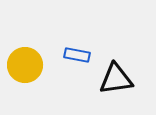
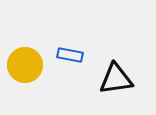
blue rectangle: moved 7 px left
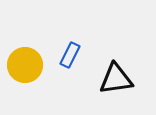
blue rectangle: rotated 75 degrees counterclockwise
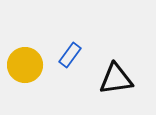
blue rectangle: rotated 10 degrees clockwise
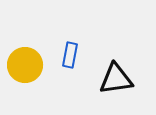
blue rectangle: rotated 25 degrees counterclockwise
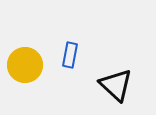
black triangle: moved 6 px down; rotated 51 degrees clockwise
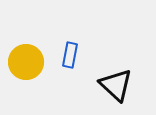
yellow circle: moved 1 px right, 3 px up
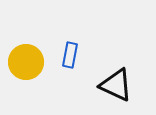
black triangle: rotated 18 degrees counterclockwise
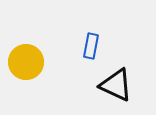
blue rectangle: moved 21 px right, 9 px up
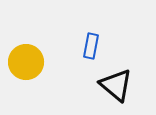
black triangle: rotated 15 degrees clockwise
